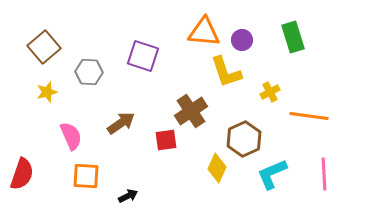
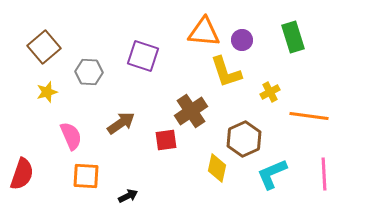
yellow diamond: rotated 12 degrees counterclockwise
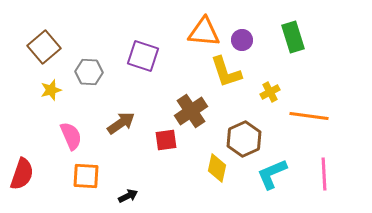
yellow star: moved 4 px right, 2 px up
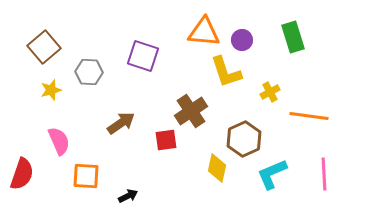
pink semicircle: moved 12 px left, 5 px down
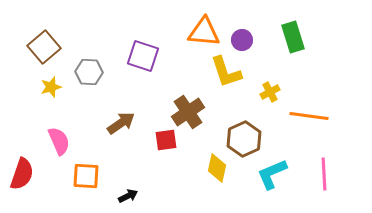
yellow star: moved 3 px up
brown cross: moved 3 px left, 1 px down
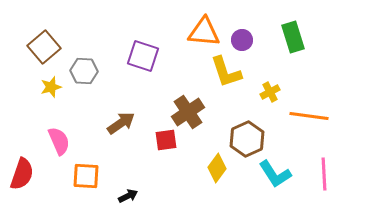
gray hexagon: moved 5 px left, 1 px up
brown hexagon: moved 3 px right
yellow diamond: rotated 24 degrees clockwise
cyan L-shape: moved 3 px right; rotated 100 degrees counterclockwise
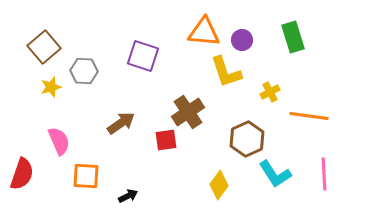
yellow diamond: moved 2 px right, 17 px down
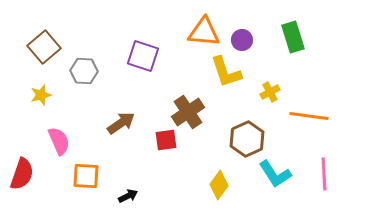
yellow star: moved 10 px left, 8 px down
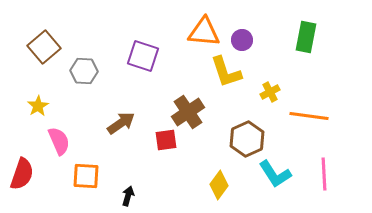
green rectangle: moved 13 px right; rotated 28 degrees clockwise
yellow star: moved 3 px left, 11 px down; rotated 15 degrees counterclockwise
black arrow: rotated 48 degrees counterclockwise
